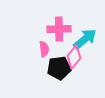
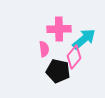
cyan arrow: moved 1 px left
black pentagon: moved 1 px left, 3 px down; rotated 20 degrees clockwise
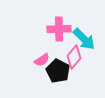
cyan arrow: rotated 85 degrees clockwise
pink semicircle: moved 2 px left, 11 px down; rotated 63 degrees clockwise
black pentagon: rotated 15 degrees clockwise
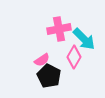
pink cross: rotated 10 degrees counterclockwise
pink diamond: rotated 10 degrees counterclockwise
black pentagon: moved 9 px left, 5 px down
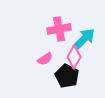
cyan arrow: rotated 90 degrees counterclockwise
pink semicircle: moved 3 px right, 1 px up
black pentagon: moved 18 px right
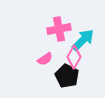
cyan arrow: moved 1 px left, 1 px down
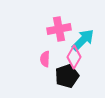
pink semicircle: rotated 126 degrees clockwise
black pentagon: rotated 25 degrees clockwise
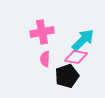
pink cross: moved 17 px left, 3 px down
pink diamond: moved 2 px right; rotated 70 degrees clockwise
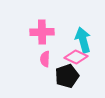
pink cross: rotated 10 degrees clockwise
cyan arrow: rotated 60 degrees counterclockwise
pink diamond: rotated 15 degrees clockwise
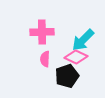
cyan arrow: rotated 120 degrees counterclockwise
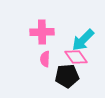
pink diamond: rotated 30 degrees clockwise
black pentagon: rotated 15 degrees clockwise
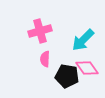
pink cross: moved 2 px left, 1 px up; rotated 15 degrees counterclockwise
pink diamond: moved 11 px right, 11 px down
black pentagon: rotated 15 degrees clockwise
